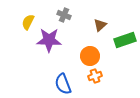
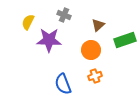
brown triangle: moved 2 px left
orange circle: moved 1 px right, 6 px up
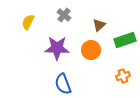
gray cross: rotated 16 degrees clockwise
brown triangle: moved 1 px right
purple star: moved 8 px right, 8 px down
orange cross: moved 28 px right
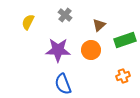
gray cross: moved 1 px right
purple star: moved 1 px right, 2 px down
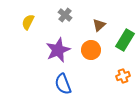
green rectangle: rotated 40 degrees counterclockwise
purple star: rotated 25 degrees counterclockwise
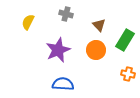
gray cross: moved 1 px right, 1 px up; rotated 24 degrees counterclockwise
brown triangle: rotated 32 degrees counterclockwise
orange circle: moved 5 px right
orange cross: moved 5 px right, 2 px up; rotated 32 degrees clockwise
blue semicircle: rotated 115 degrees clockwise
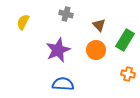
yellow semicircle: moved 5 px left
